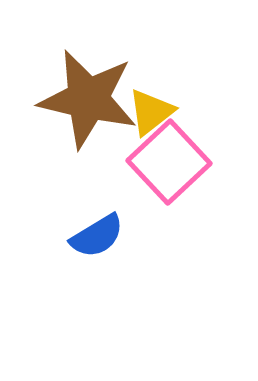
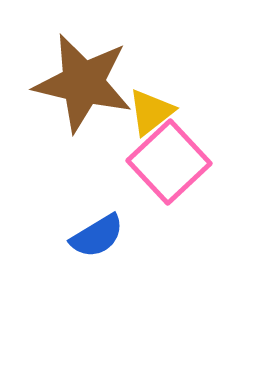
brown star: moved 5 px left, 16 px up
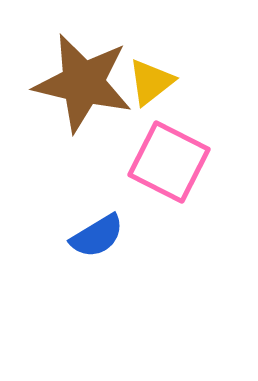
yellow triangle: moved 30 px up
pink square: rotated 20 degrees counterclockwise
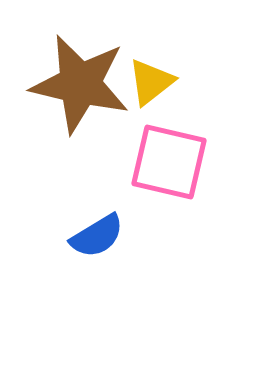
brown star: moved 3 px left, 1 px down
pink square: rotated 14 degrees counterclockwise
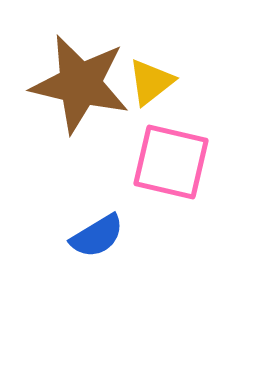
pink square: moved 2 px right
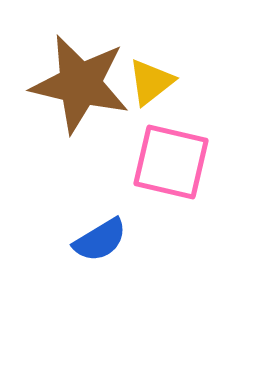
blue semicircle: moved 3 px right, 4 px down
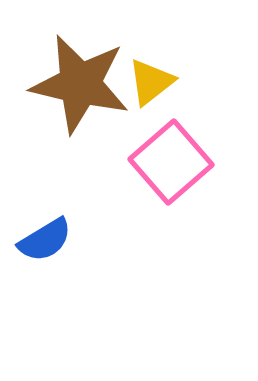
pink square: rotated 36 degrees clockwise
blue semicircle: moved 55 px left
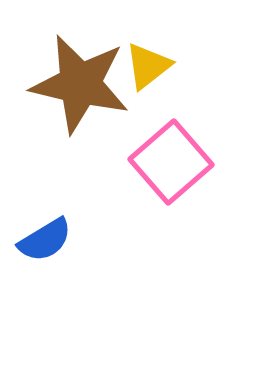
yellow triangle: moved 3 px left, 16 px up
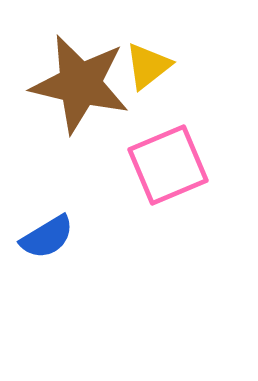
pink square: moved 3 px left, 3 px down; rotated 18 degrees clockwise
blue semicircle: moved 2 px right, 3 px up
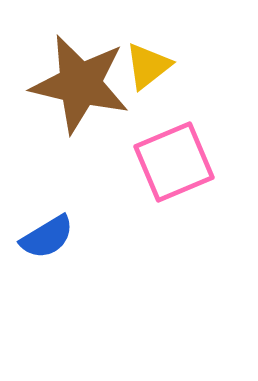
pink square: moved 6 px right, 3 px up
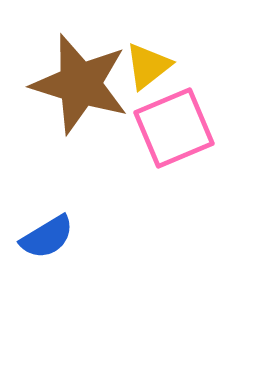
brown star: rotated 4 degrees clockwise
pink square: moved 34 px up
